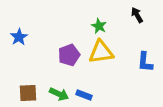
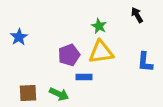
blue rectangle: moved 18 px up; rotated 21 degrees counterclockwise
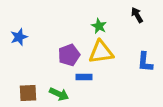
blue star: rotated 12 degrees clockwise
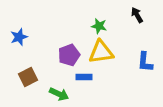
green star: rotated 14 degrees counterclockwise
brown square: moved 16 px up; rotated 24 degrees counterclockwise
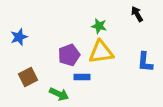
black arrow: moved 1 px up
blue rectangle: moved 2 px left
